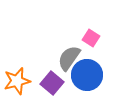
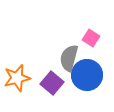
gray semicircle: rotated 20 degrees counterclockwise
orange star: moved 3 px up
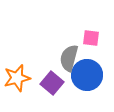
pink square: rotated 24 degrees counterclockwise
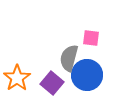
orange star: rotated 20 degrees counterclockwise
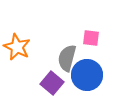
gray semicircle: moved 2 px left
orange star: moved 31 px up; rotated 12 degrees counterclockwise
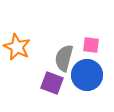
pink square: moved 7 px down
gray semicircle: moved 3 px left
purple square: rotated 20 degrees counterclockwise
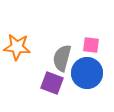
orange star: rotated 20 degrees counterclockwise
gray semicircle: moved 2 px left
blue circle: moved 2 px up
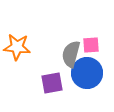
pink square: rotated 12 degrees counterclockwise
gray semicircle: moved 9 px right, 4 px up
purple square: rotated 30 degrees counterclockwise
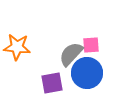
gray semicircle: rotated 28 degrees clockwise
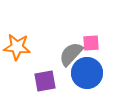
pink square: moved 2 px up
purple square: moved 7 px left, 2 px up
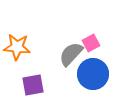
pink square: rotated 24 degrees counterclockwise
blue circle: moved 6 px right, 1 px down
purple square: moved 12 px left, 4 px down
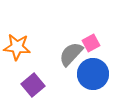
purple square: rotated 30 degrees counterclockwise
